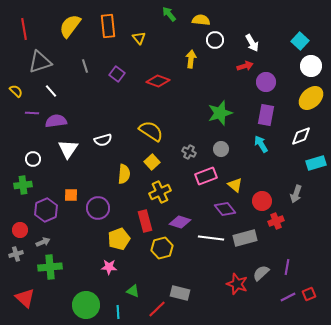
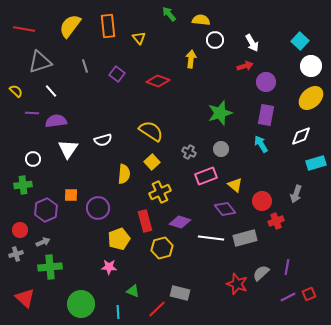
red line at (24, 29): rotated 70 degrees counterclockwise
green circle at (86, 305): moved 5 px left, 1 px up
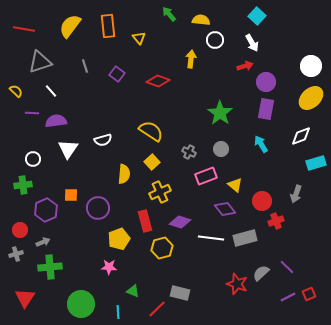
cyan square at (300, 41): moved 43 px left, 25 px up
green star at (220, 113): rotated 20 degrees counterclockwise
purple rectangle at (266, 115): moved 6 px up
purple line at (287, 267): rotated 56 degrees counterclockwise
red triangle at (25, 298): rotated 20 degrees clockwise
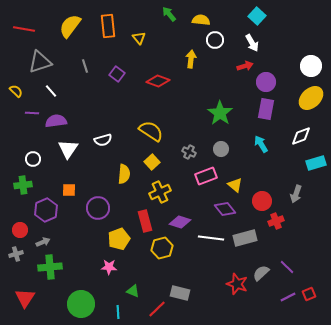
orange square at (71, 195): moved 2 px left, 5 px up
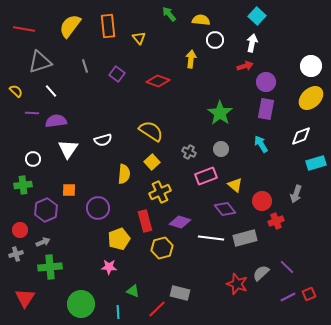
white arrow at (252, 43): rotated 138 degrees counterclockwise
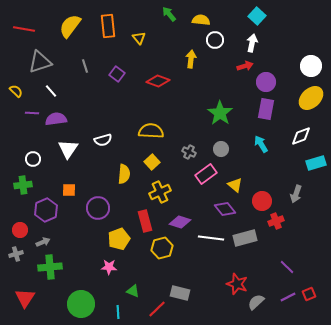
purple semicircle at (56, 121): moved 2 px up
yellow semicircle at (151, 131): rotated 30 degrees counterclockwise
pink rectangle at (206, 176): moved 2 px up; rotated 15 degrees counterclockwise
gray semicircle at (261, 273): moved 5 px left, 29 px down
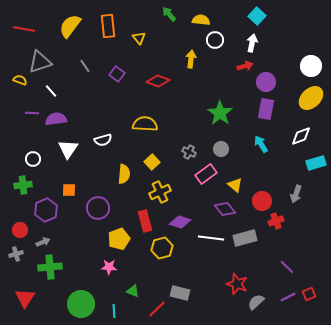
gray line at (85, 66): rotated 16 degrees counterclockwise
yellow semicircle at (16, 91): moved 4 px right, 11 px up; rotated 24 degrees counterclockwise
yellow semicircle at (151, 131): moved 6 px left, 7 px up
cyan line at (118, 312): moved 4 px left, 1 px up
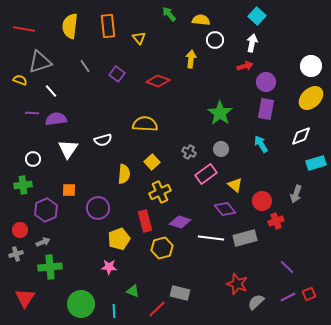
yellow semicircle at (70, 26): rotated 30 degrees counterclockwise
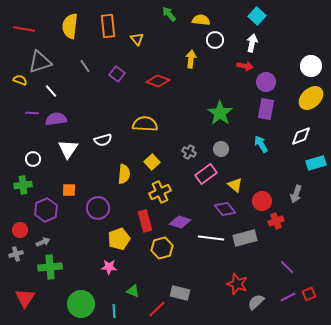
yellow triangle at (139, 38): moved 2 px left, 1 px down
red arrow at (245, 66): rotated 28 degrees clockwise
